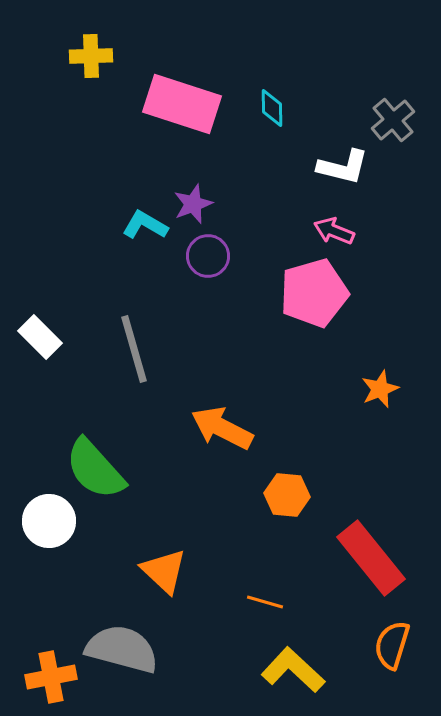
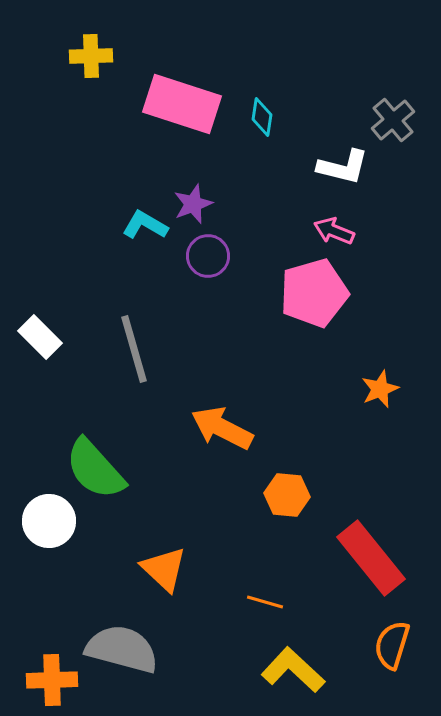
cyan diamond: moved 10 px left, 9 px down; rotated 9 degrees clockwise
orange triangle: moved 2 px up
orange cross: moved 1 px right, 3 px down; rotated 9 degrees clockwise
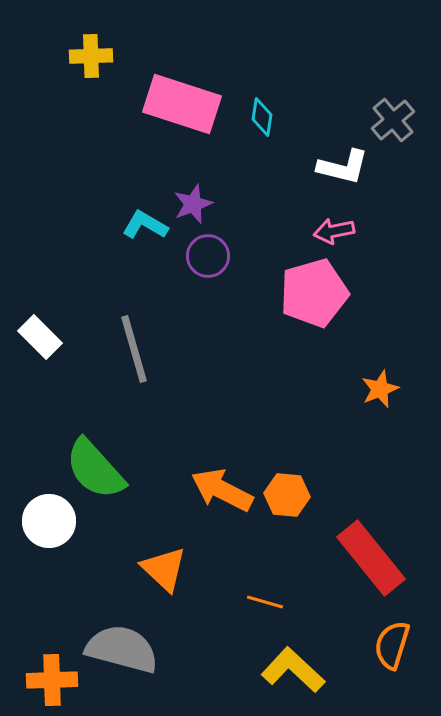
pink arrow: rotated 33 degrees counterclockwise
orange arrow: moved 62 px down
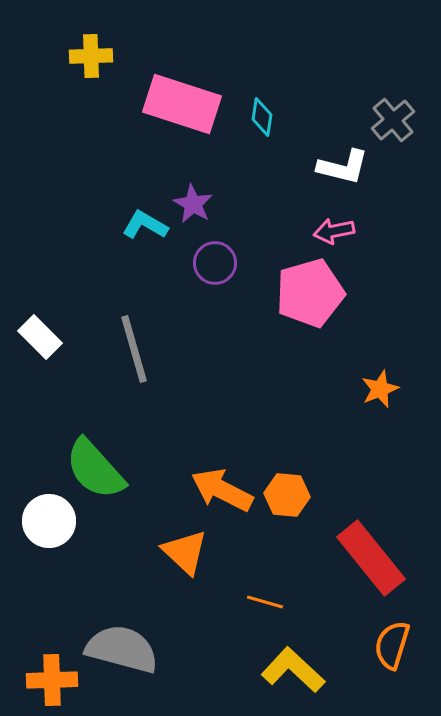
purple star: rotated 21 degrees counterclockwise
purple circle: moved 7 px right, 7 px down
pink pentagon: moved 4 px left
orange triangle: moved 21 px right, 17 px up
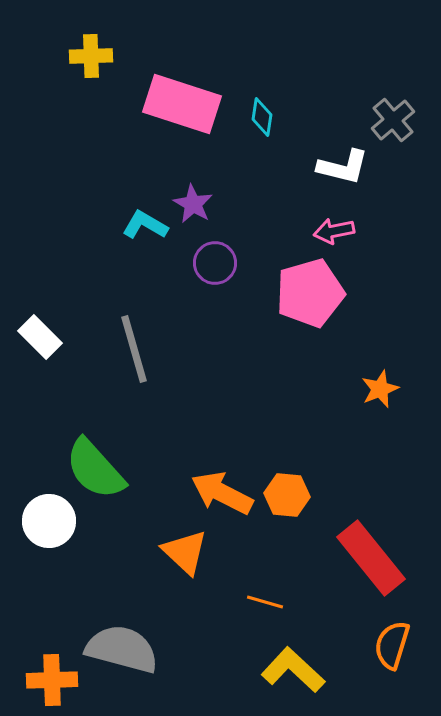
orange arrow: moved 3 px down
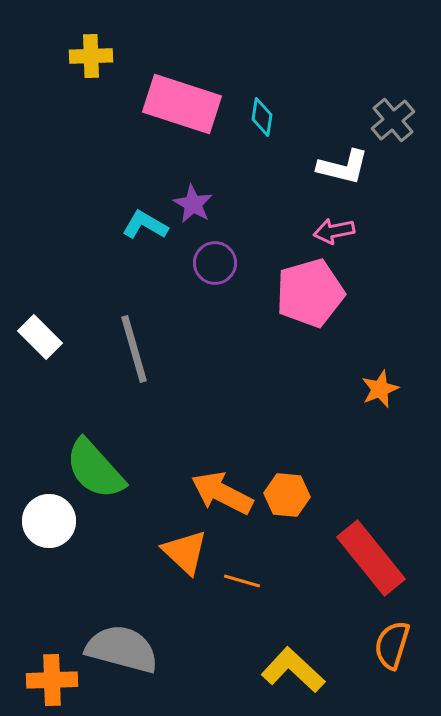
orange line: moved 23 px left, 21 px up
